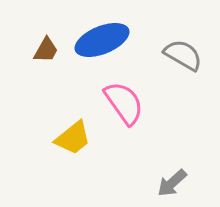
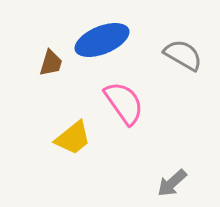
brown trapezoid: moved 5 px right, 13 px down; rotated 12 degrees counterclockwise
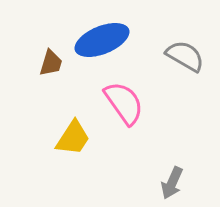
gray semicircle: moved 2 px right, 1 px down
yellow trapezoid: rotated 18 degrees counterclockwise
gray arrow: rotated 24 degrees counterclockwise
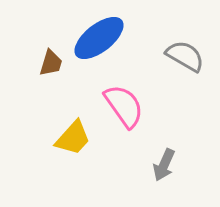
blue ellipse: moved 3 px left, 2 px up; rotated 16 degrees counterclockwise
pink semicircle: moved 3 px down
yellow trapezoid: rotated 9 degrees clockwise
gray arrow: moved 8 px left, 18 px up
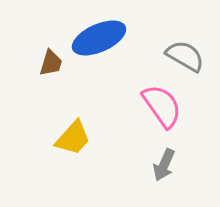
blue ellipse: rotated 14 degrees clockwise
pink semicircle: moved 38 px right
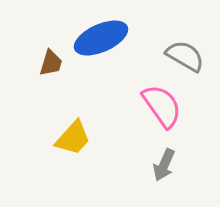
blue ellipse: moved 2 px right
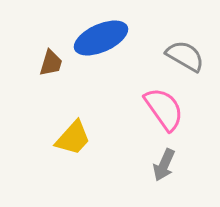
pink semicircle: moved 2 px right, 3 px down
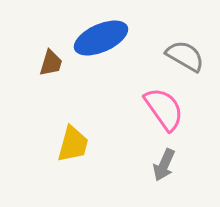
yellow trapezoid: moved 6 px down; rotated 27 degrees counterclockwise
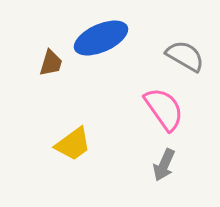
yellow trapezoid: rotated 39 degrees clockwise
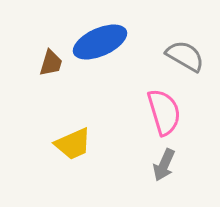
blue ellipse: moved 1 px left, 4 px down
pink semicircle: moved 3 px down; rotated 18 degrees clockwise
yellow trapezoid: rotated 12 degrees clockwise
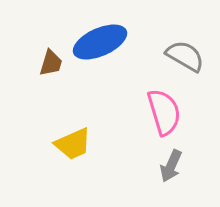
gray arrow: moved 7 px right, 1 px down
